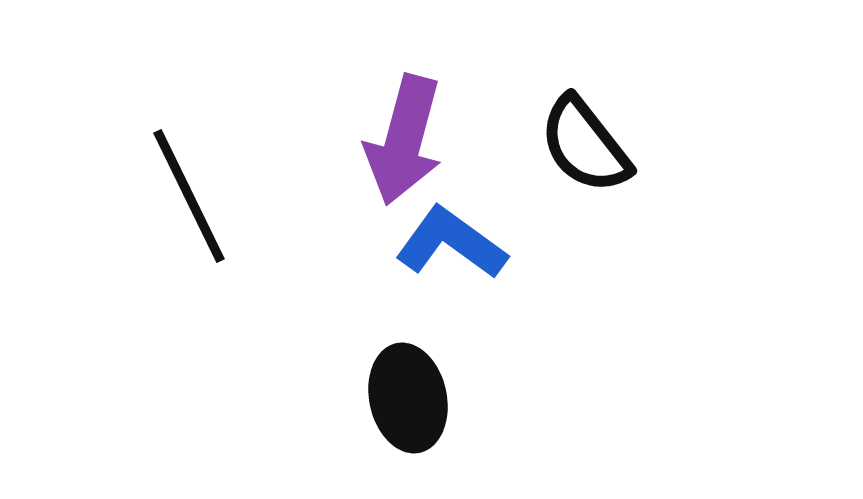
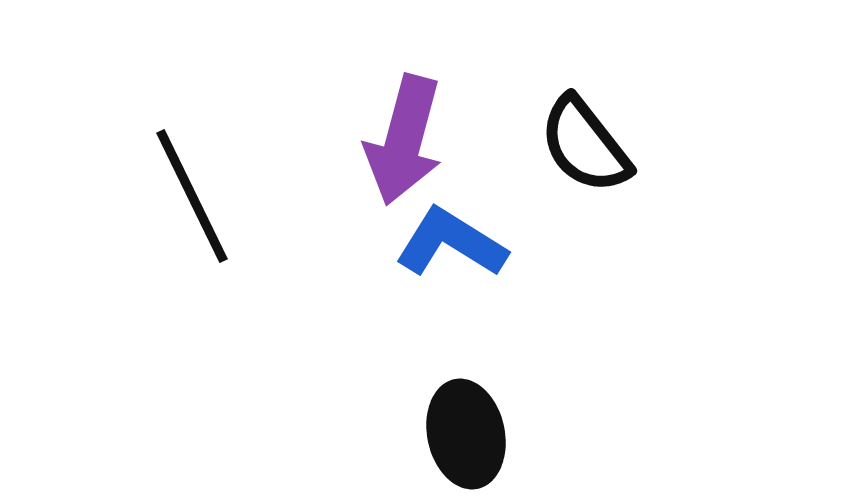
black line: moved 3 px right
blue L-shape: rotated 4 degrees counterclockwise
black ellipse: moved 58 px right, 36 px down
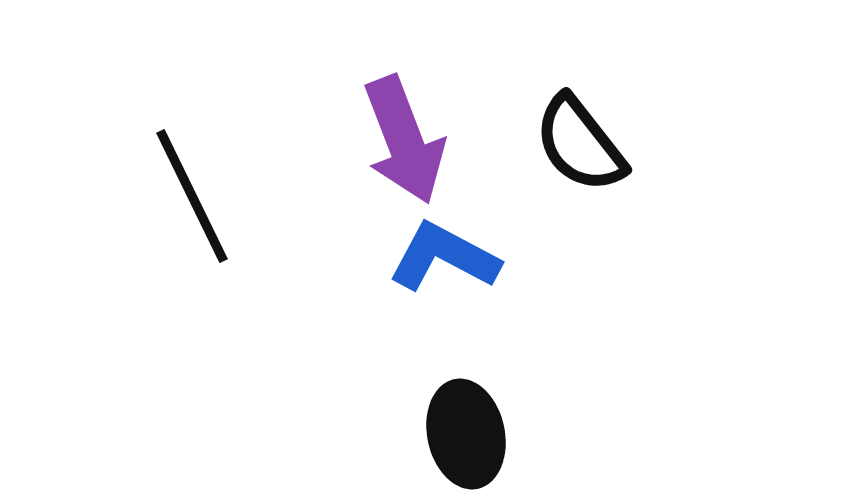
purple arrow: rotated 36 degrees counterclockwise
black semicircle: moved 5 px left, 1 px up
blue L-shape: moved 7 px left, 14 px down; rotated 4 degrees counterclockwise
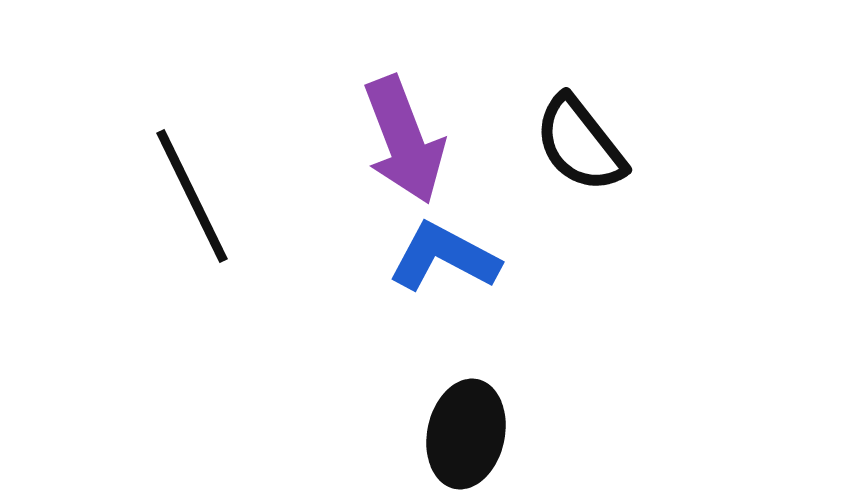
black ellipse: rotated 24 degrees clockwise
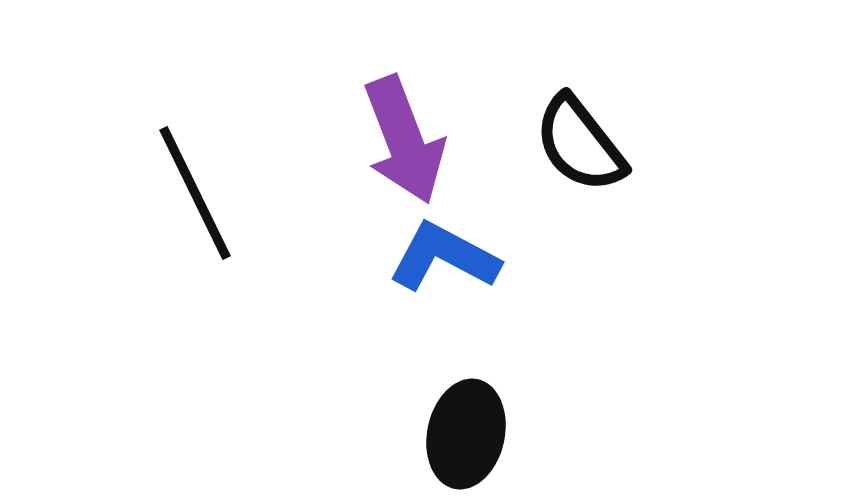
black line: moved 3 px right, 3 px up
